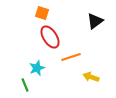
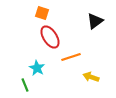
cyan star: rotated 21 degrees counterclockwise
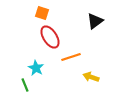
cyan star: moved 1 px left
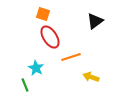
orange square: moved 1 px right, 1 px down
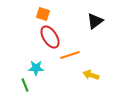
orange line: moved 1 px left, 2 px up
cyan star: rotated 28 degrees counterclockwise
yellow arrow: moved 2 px up
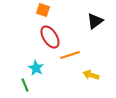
orange square: moved 4 px up
cyan star: rotated 28 degrees clockwise
